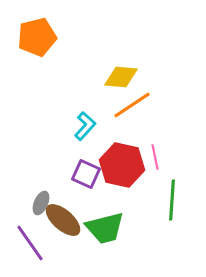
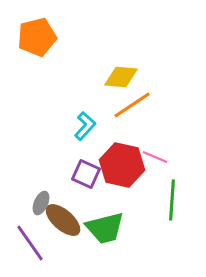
pink line: rotated 55 degrees counterclockwise
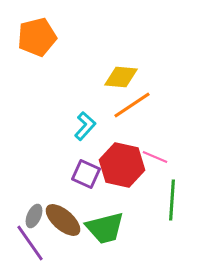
gray ellipse: moved 7 px left, 13 px down
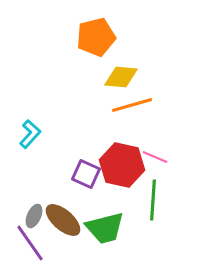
orange pentagon: moved 59 px right
orange line: rotated 18 degrees clockwise
cyan L-shape: moved 55 px left, 8 px down
green line: moved 19 px left
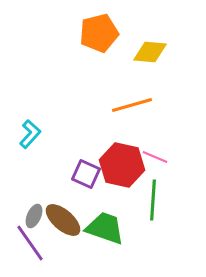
orange pentagon: moved 3 px right, 4 px up
yellow diamond: moved 29 px right, 25 px up
green trapezoid: rotated 147 degrees counterclockwise
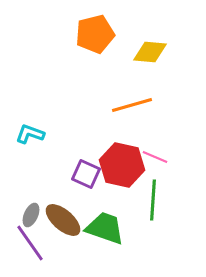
orange pentagon: moved 4 px left, 1 px down
cyan L-shape: rotated 112 degrees counterclockwise
gray ellipse: moved 3 px left, 1 px up
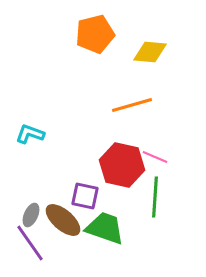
purple square: moved 1 px left, 22 px down; rotated 12 degrees counterclockwise
green line: moved 2 px right, 3 px up
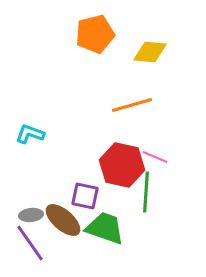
green line: moved 9 px left, 5 px up
gray ellipse: rotated 60 degrees clockwise
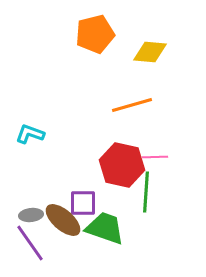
pink line: rotated 25 degrees counterclockwise
purple square: moved 2 px left, 7 px down; rotated 12 degrees counterclockwise
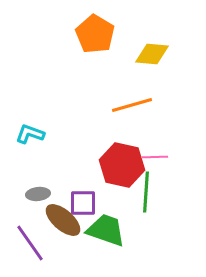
orange pentagon: rotated 27 degrees counterclockwise
yellow diamond: moved 2 px right, 2 px down
gray ellipse: moved 7 px right, 21 px up
green trapezoid: moved 1 px right, 2 px down
